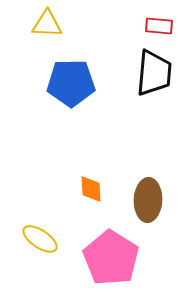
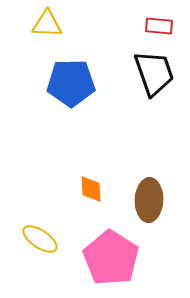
black trapezoid: rotated 24 degrees counterclockwise
brown ellipse: moved 1 px right
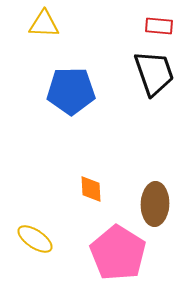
yellow triangle: moved 3 px left
blue pentagon: moved 8 px down
brown ellipse: moved 6 px right, 4 px down
yellow ellipse: moved 5 px left
pink pentagon: moved 7 px right, 5 px up
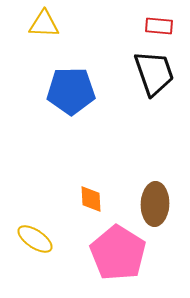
orange diamond: moved 10 px down
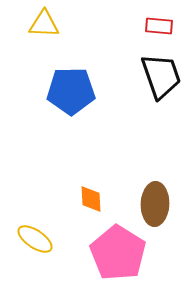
black trapezoid: moved 7 px right, 3 px down
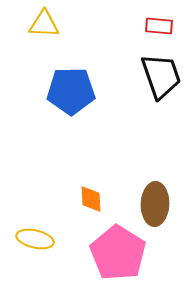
yellow ellipse: rotated 21 degrees counterclockwise
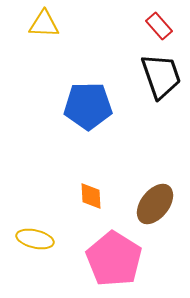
red rectangle: rotated 44 degrees clockwise
blue pentagon: moved 17 px right, 15 px down
orange diamond: moved 3 px up
brown ellipse: rotated 36 degrees clockwise
pink pentagon: moved 4 px left, 6 px down
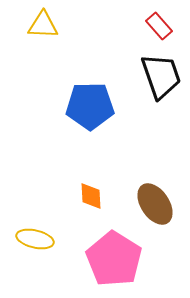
yellow triangle: moved 1 px left, 1 px down
blue pentagon: moved 2 px right
brown ellipse: rotated 72 degrees counterclockwise
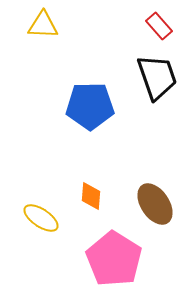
black trapezoid: moved 4 px left, 1 px down
orange diamond: rotated 8 degrees clockwise
yellow ellipse: moved 6 px right, 21 px up; rotated 21 degrees clockwise
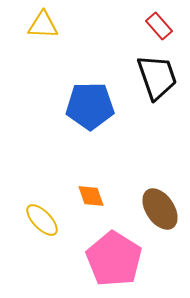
orange diamond: rotated 24 degrees counterclockwise
brown ellipse: moved 5 px right, 5 px down
yellow ellipse: moved 1 px right, 2 px down; rotated 12 degrees clockwise
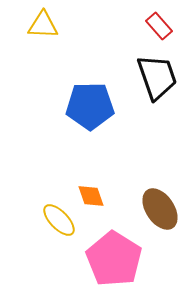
yellow ellipse: moved 17 px right
